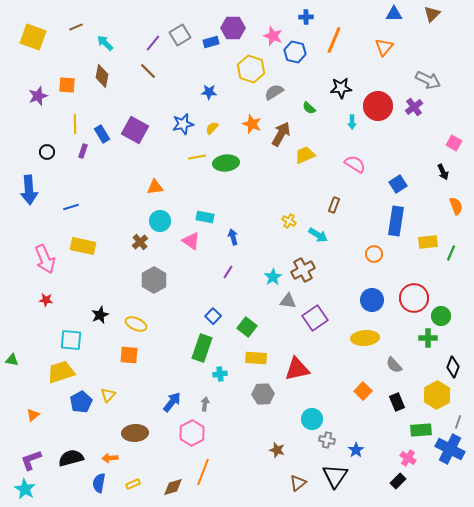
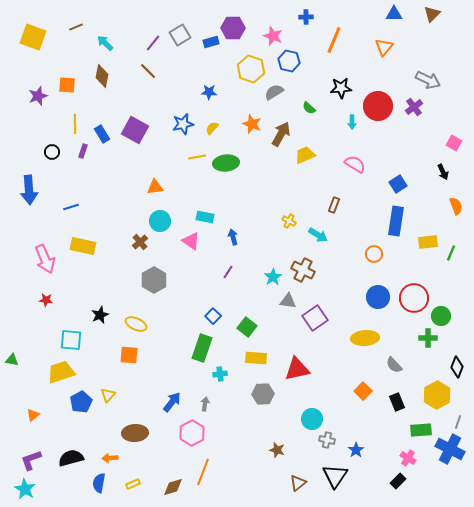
blue hexagon at (295, 52): moved 6 px left, 9 px down
black circle at (47, 152): moved 5 px right
brown cross at (303, 270): rotated 35 degrees counterclockwise
blue circle at (372, 300): moved 6 px right, 3 px up
black diamond at (453, 367): moved 4 px right
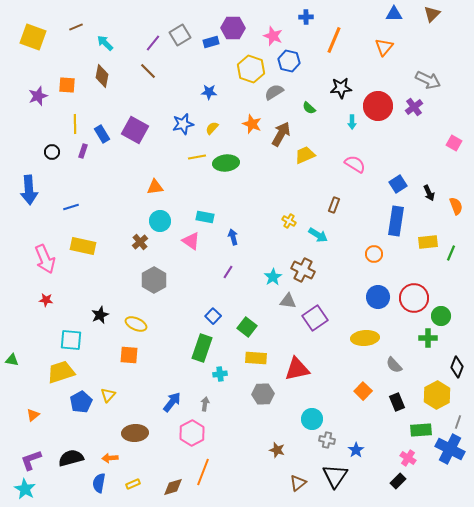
black arrow at (443, 172): moved 14 px left, 21 px down
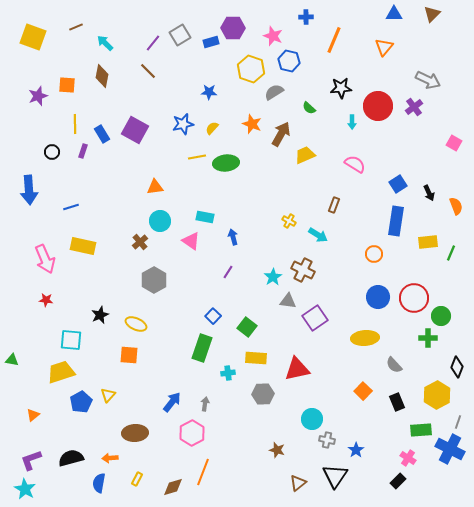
cyan cross at (220, 374): moved 8 px right, 1 px up
yellow rectangle at (133, 484): moved 4 px right, 5 px up; rotated 40 degrees counterclockwise
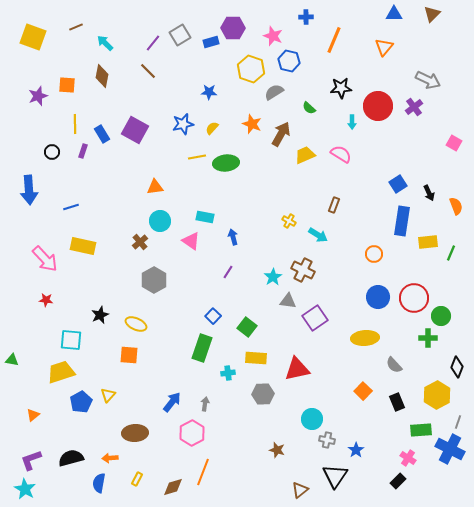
pink semicircle at (355, 164): moved 14 px left, 10 px up
blue rectangle at (396, 221): moved 6 px right
pink arrow at (45, 259): rotated 20 degrees counterclockwise
brown triangle at (298, 483): moved 2 px right, 7 px down
